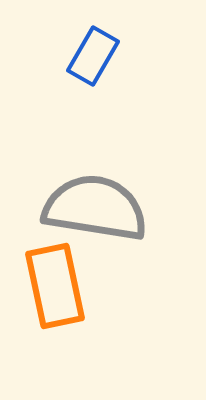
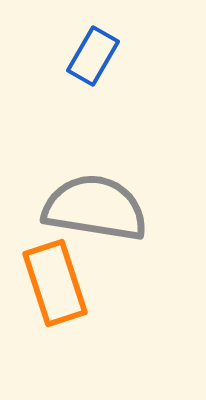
orange rectangle: moved 3 px up; rotated 6 degrees counterclockwise
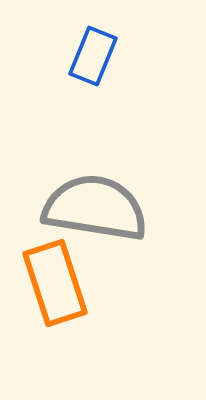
blue rectangle: rotated 8 degrees counterclockwise
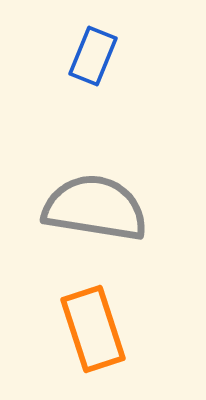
orange rectangle: moved 38 px right, 46 px down
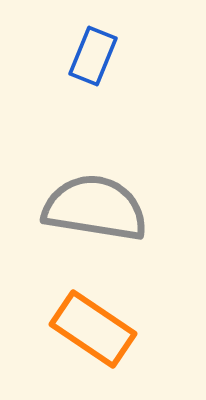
orange rectangle: rotated 38 degrees counterclockwise
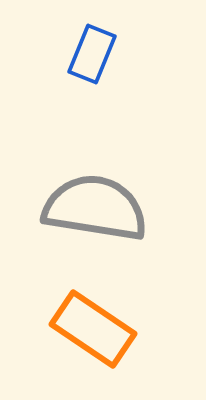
blue rectangle: moved 1 px left, 2 px up
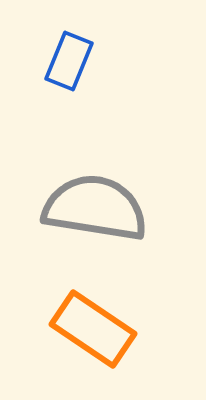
blue rectangle: moved 23 px left, 7 px down
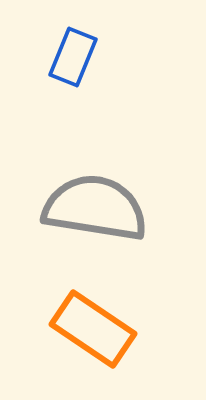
blue rectangle: moved 4 px right, 4 px up
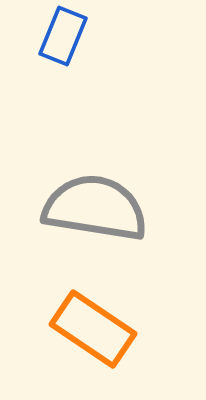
blue rectangle: moved 10 px left, 21 px up
